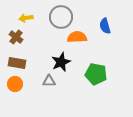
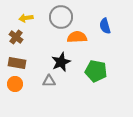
green pentagon: moved 3 px up
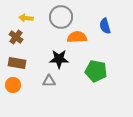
yellow arrow: rotated 16 degrees clockwise
black star: moved 2 px left, 3 px up; rotated 24 degrees clockwise
orange circle: moved 2 px left, 1 px down
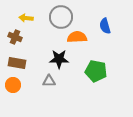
brown cross: moved 1 px left; rotated 16 degrees counterclockwise
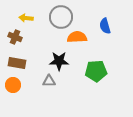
black star: moved 2 px down
green pentagon: rotated 15 degrees counterclockwise
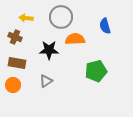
orange semicircle: moved 2 px left, 2 px down
black star: moved 10 px left, 11 px up
green pentagon: rotated 10 degrees counterclockwise
gray triangle: moved 3 px left; rotated 32 degrees counterclockwise
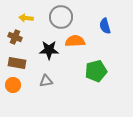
orange semicircle: moved 2 px down
gray triangle: rotated 24 degrees clockwise
